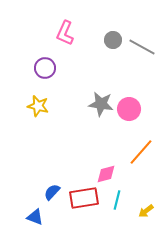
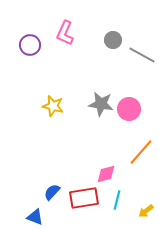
gray line: moved 8 px down
purple circle: moved 15 px left, 23 px up
yellow star: moved 15 px right
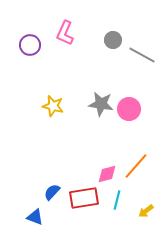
orange line: moved 5 px left, 14 px down
pink diamond: moved 1 px right
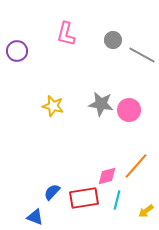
pink L-shape: moved 1 px right, 1 px down; rotated 10 degrees counterclockwise
purple circle: moved 13 px left, 6 px down
pink circle: moved 1 px down
pink diamond: moved 2 px down
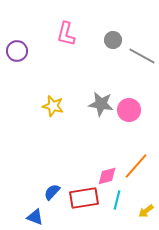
gray line: moved 1 px down
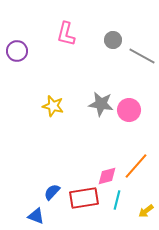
blue triangle: moved 1 px right, 1 px up
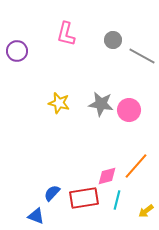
yellow star: moved 6 px right, 3 px up
blue semicircle: moved 1 px down
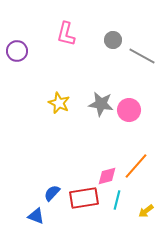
yellow star: rotated 10 degrees clockwise
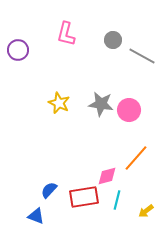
purple circle: moved 1 px right, 1 px up
orange line: moved 8 px up
blue semicircle: moved 3 px left, 3 px up
red rectangle: moved 1 px up
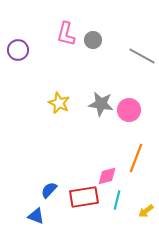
gray circle: moved 20 px left
orange line: rotated 20 degrees counterclockwise
